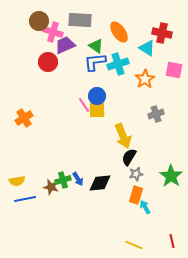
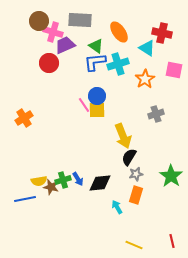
red circle: moved 1 px right, 1 px down
yellow semicircle: moved 22 px right
cyan arrow: moved 28 px left
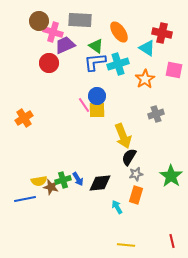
yellow line: moved 8 px left; rotated 18 degrees counterclockwise
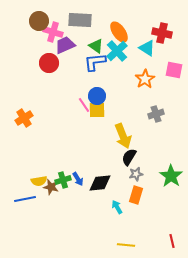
cyan cross: moved 1 px left, 13 px up; rotated 25 degrees counterclockwise
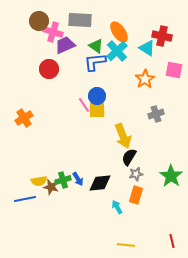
red cross: moved 3 px down
red circle: moved 6 px down
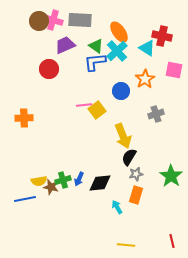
pink cross: moved 12 px up
blue circle: moved 24 px right, 5 px up
pink line: rotated 63 degrees counterclockwise
yellow square: rotated 36 degrees counterclockwise
orange cross: rotated 30 degrees clockwise
blue arrow: moved 1 px right; rotated 56 degrees clockwise
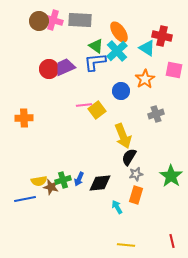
purple trapezoid: moved 22 px down
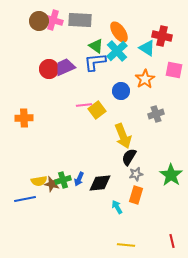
green star: moved 1 px up
brown star: moved 1 px right, 3 px up
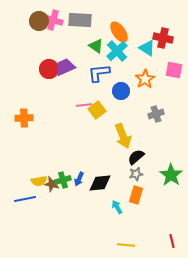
red cross: moved 1 px right, 2 px down
blue L-shape: moved 4 px right, 11 px down
black semicircle: moved 7 px right; rotated 18 degrees clockwise
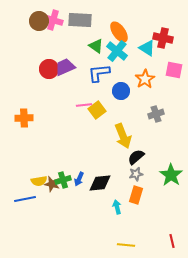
cyan cross: rotated 10 degrees counterclockwise
cyan arrow: rotated 16 degrees clockwise
